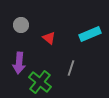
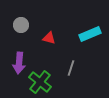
red triangle: rotated 24 degrees counterclockwise
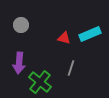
red triangle: moved 15 px right
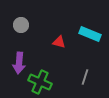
cyan rectangle: rotated 45 degrees clockwise
red triangle: moved 5 px left, 4 px down
gray line: moved 14 px right, 9 px down
green cross: rotated 15 degrees counterclockwise
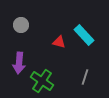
cyan rectangle: moved 6 px left, 1 px down; rotated 25 degrees clockwise
green cross: moved 2 px right, 1 px up; rotated 10 degrees clockwise
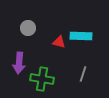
gray circle: moved 7 px right, 3 px down
cyan rectangle: moved 3 px left, 1 px down; rotated 45 degrees counterclockwise
gray line: moved 2 px left, 3 px up
green cross: moved 2 px up; rotated 25 degrees counterclockwise
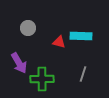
purple arrow: rotated 35 degrees counterclockwise
green cross: rotated 10 degrees counterclockwise
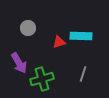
red triangle: rotated 32 degrees counterclockwise
green cross: rotated 15 degrees counterclockwise
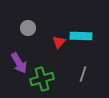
red triangle: rotated 32 degrees counterclockwise
